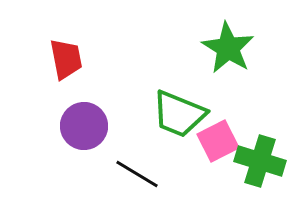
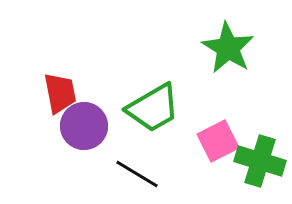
red trapezoid: moved 6 px left, 34 px down
green trapezoid: moved 26 px left, 6 px up; rotated 52 degrees counterclockwise
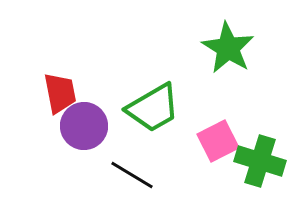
black line: moved 5 px left, 1 px down
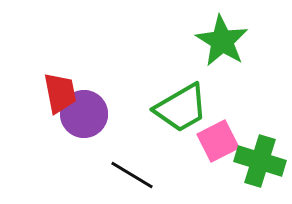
green star: moved 6 px left, 7 px up
green trapezoid: moved 28 px right
purple circle: moved 12 px up
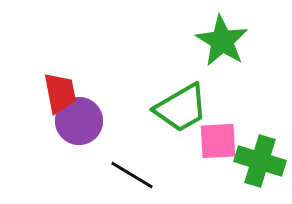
purple circle: moved 5 px left, 7 px down
pink square: rotated 24 degrees clockwise
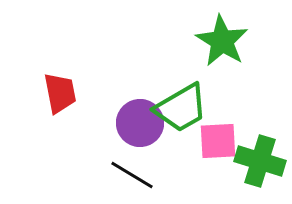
purple circle: moved 61 px right, 2 px down
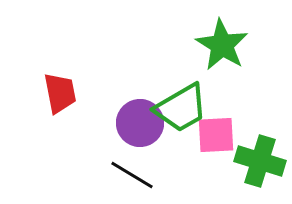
green star: moved 4 px down
pink square: moved 2 px left, 6 px up
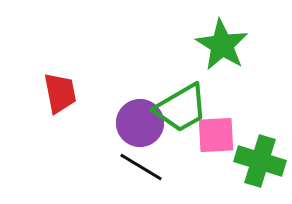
black line: moved 9 px right, 8 px up
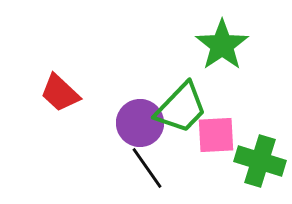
green star: rotated 6 degrees clockwise
red trapezoid: rotated 144 degrees clockwise
green trapezoid: rotated 16 degrees counterclockwise
black line: moved 6 px right, 1 px down; rotated 24 degrees clockwise
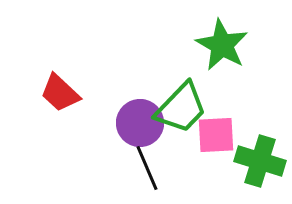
green star: rotated 8 degrees counterclockwise
black line: rotated 12 degrees clockwise
